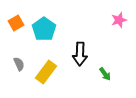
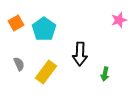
green arrow: rotated 48 degrees clockwise
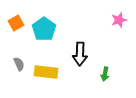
yellow rectangle: rotated 60 degrees clockwise
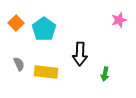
orange square: rotated 14 degrees counterclockwise
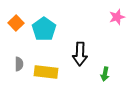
pink star: moved 2 px left, 3 px up
gray semicircle: rotated 24 degrees clockwise
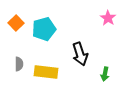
pink star: moved 9 px left, 1 px down; rotated 21 degrees counterclockwise
cyan pentagon: rotated 20 degrees clockwise
black arrow: rotated 20 degrees counterclockwise
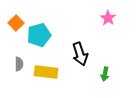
cyan pentagon: moved 5 px left, 6 px down
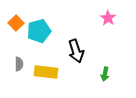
cyan pentagon: moved 4 px up
black arrow: moved 4 px left, 3 px up
